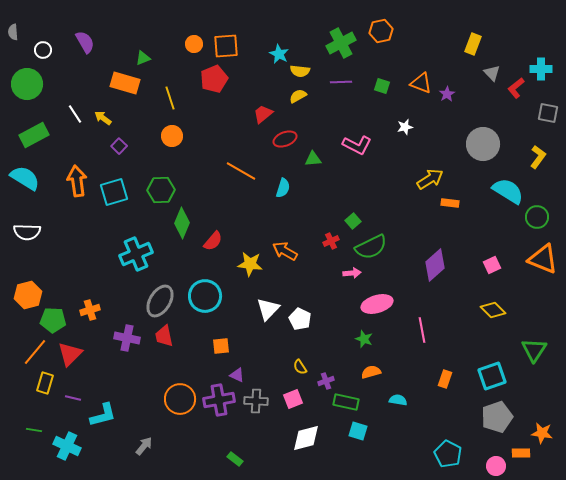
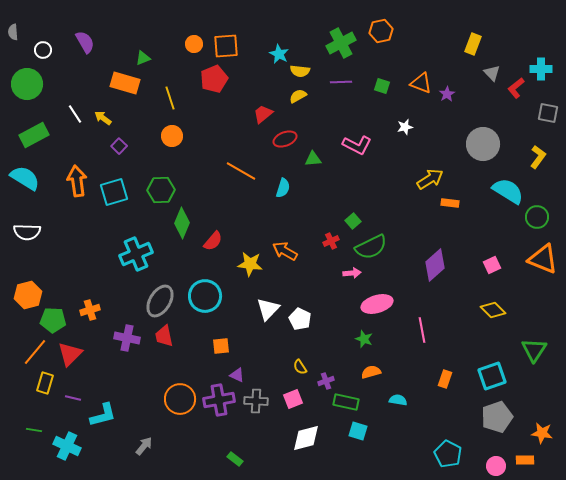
orange rectangle at (521, 453): moved 4 px right, 7 px down
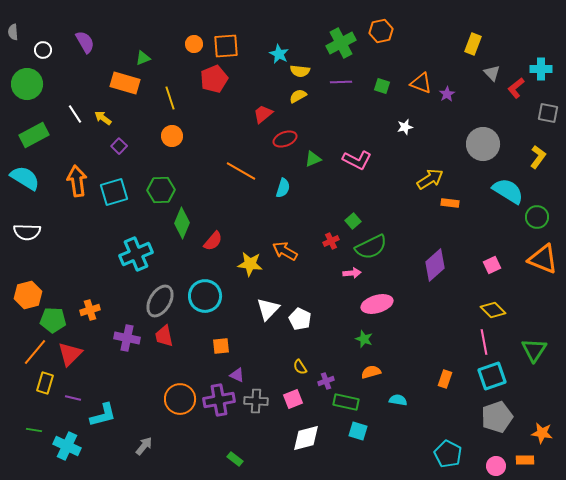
pink L-shape at (357, 145): moved 15 px down
green triangle at (313, 159): rotated 18 degrees counterclockwise
pink line at (422, 330): moved 62 px right, 12 px down
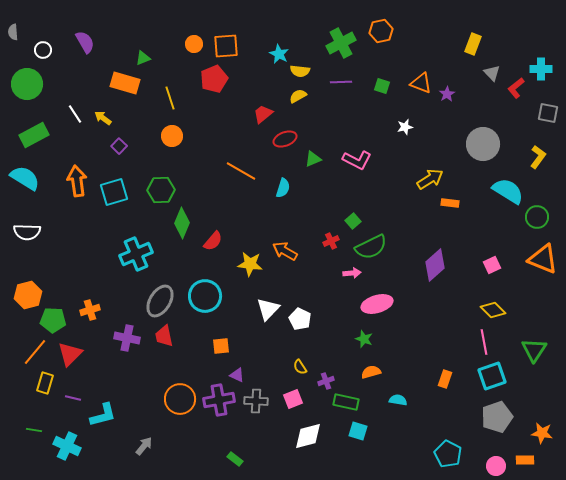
white diamond at (306, 438): moved 2 px right, 2 px up
